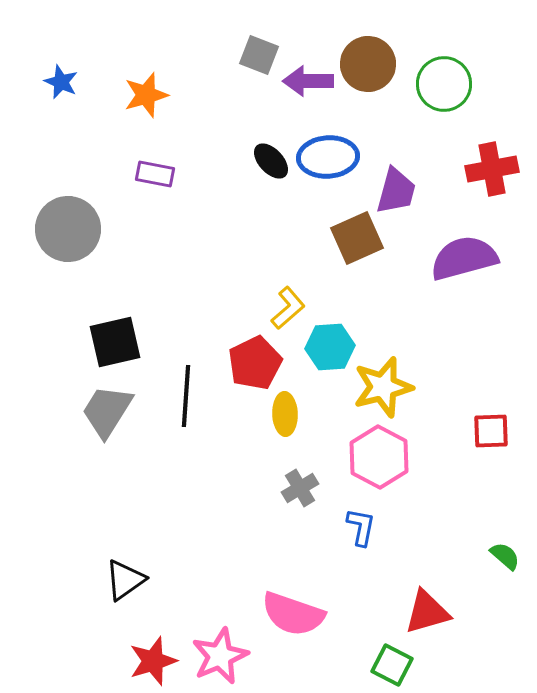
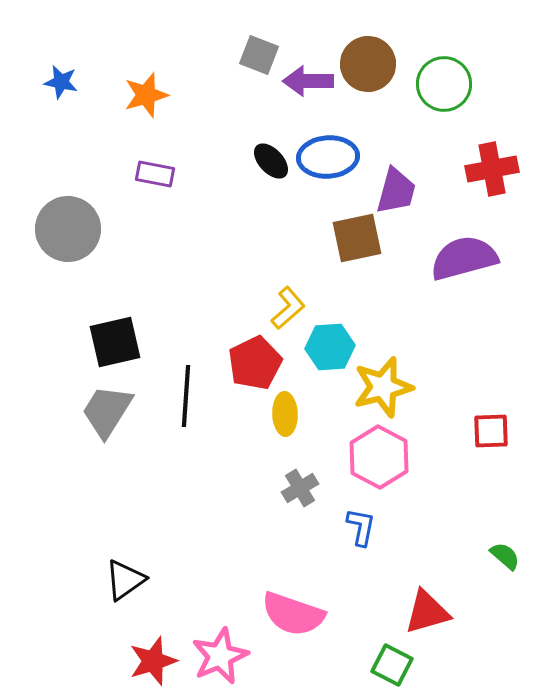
blue star: rotated 12 degrees counterclockwise
brown square: rotated 12 degrees clockwise
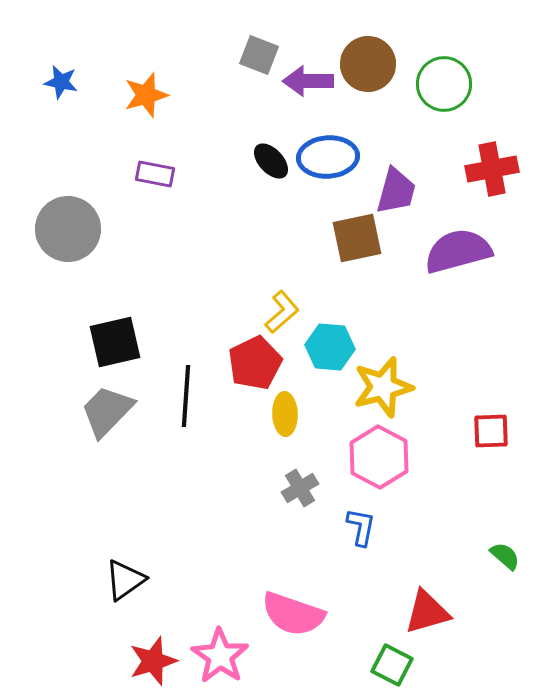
purple semicircle: moved 6 px left, 7 px up
yellow L-shape: moved 6 px left, 4 px down
cyan hexagon: rotated 9 degrees clockwise
gray trapezoid: rotated 12 degrees clockwise
pink star: rotated 14 degrees counterclockwise
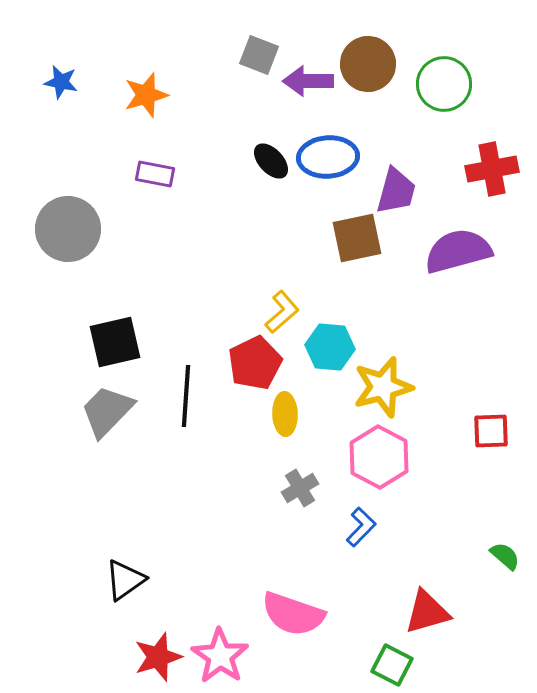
blue L-shape: rotated 33 degrees clockwise
red star: moved 5 px right, 4 px up
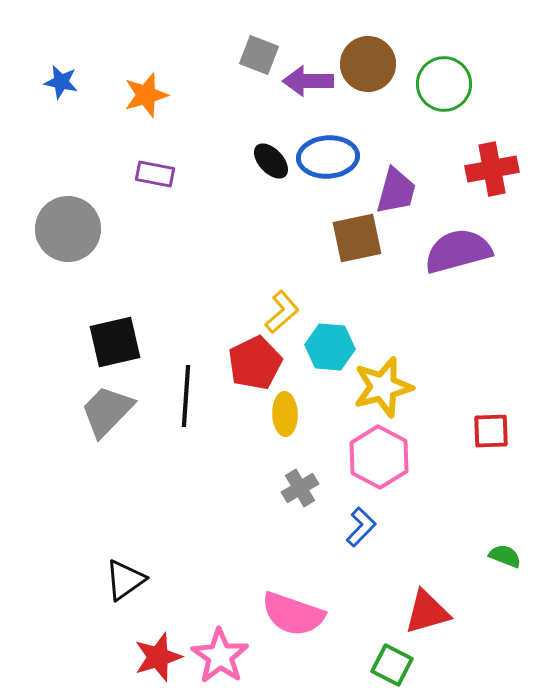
green semicircle: rotated 20 degrees counterclockwise
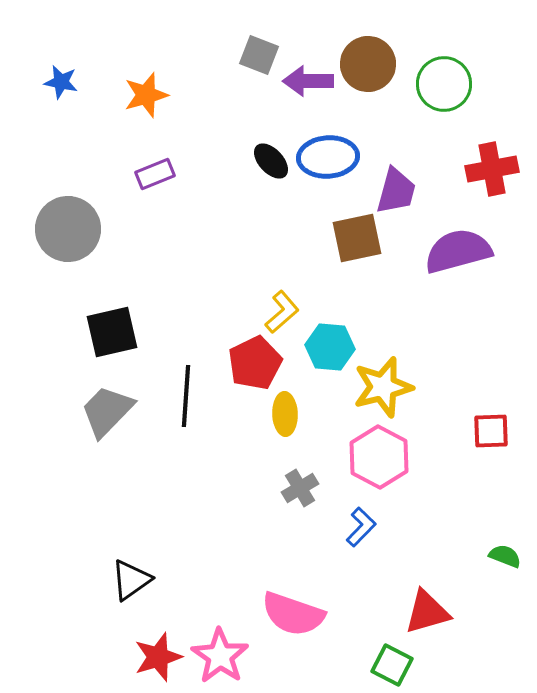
purple rectangle: rotated 33 degrees counterclockwise
black square: moved 3 px left, 10 px up
black triangle: moved 6 px right
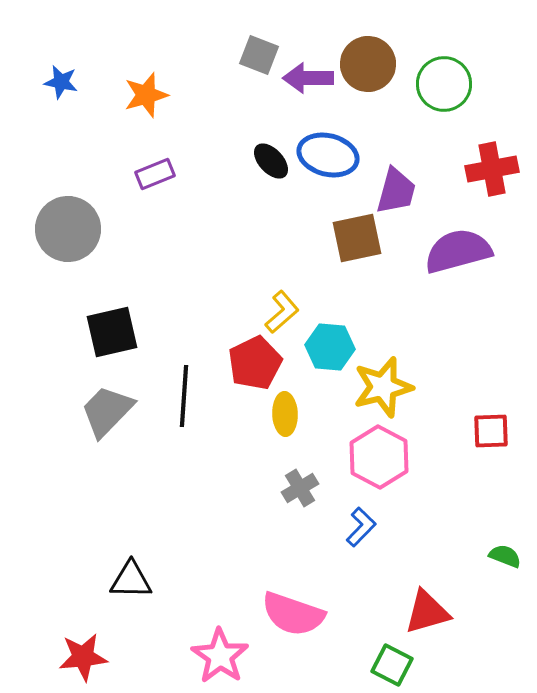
purple arrow: moved 3 px up
blue ellipse: moved 2 px up; rotated 18 degrees clockwise
black line: moved 2 px left
black triangle: rotated 36 degrees clockwise
red star: moved 75 px left; rotated 12 degrees clockwise
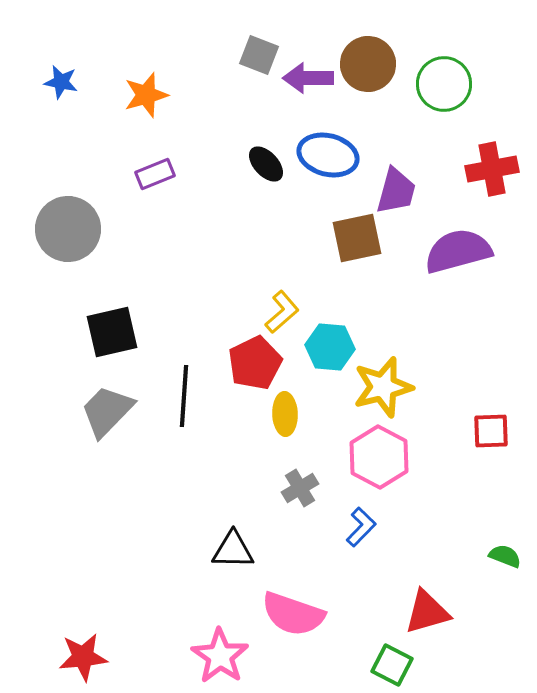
black ellipse: moved 5 px left, 3 px down
black triangle: moved 102 px right, 30 px up
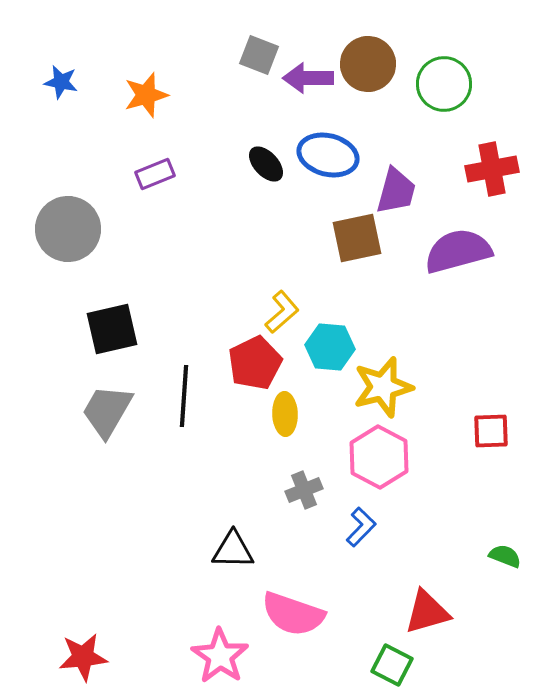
black square: moved 3 px up
gray trapezoid: rotated 14 degrees counterclockwise
gray cross: moved 4 px right, 2 px down; rotated 9 degrees clockwise
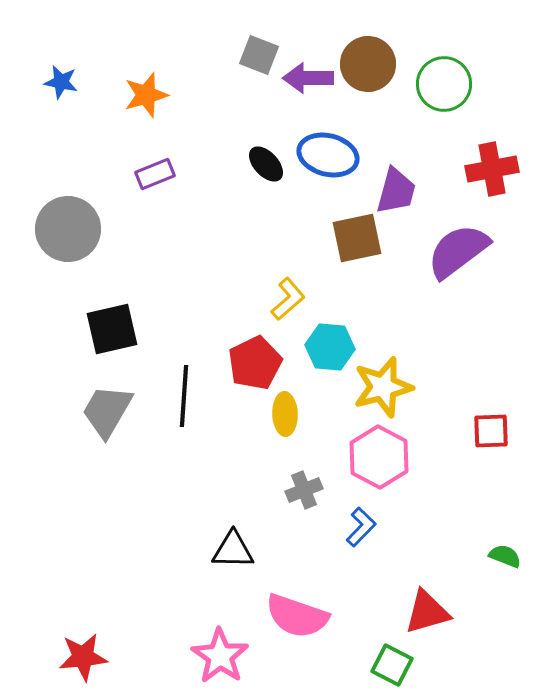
purple semicircle: rotated 22 degrees counterclockwise
yellow L-shape: moved 6 px right, 13 px up
pink semicircle: moved 4 px right, 2 px down
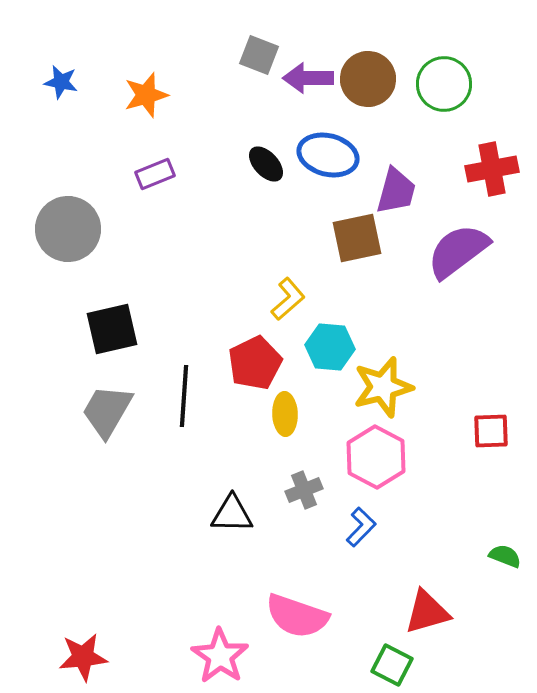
brown circle: moved 15 px down
pink hexagon: moved 3 px left
black triangle: moved 1 px left, 36 px up
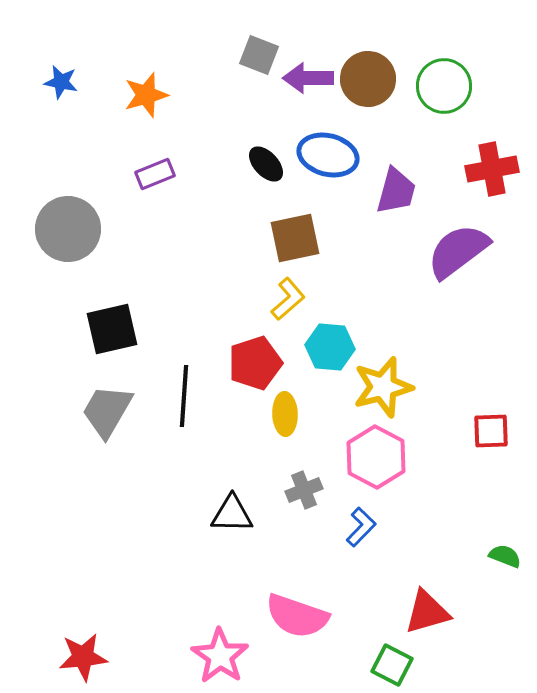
green circle: moved 2 px down
brown square: moved 62 px left
red pentagon: rotated 8 degrees clockwise
